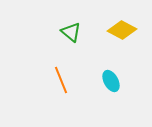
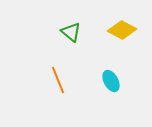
orange line: moved 3 px left
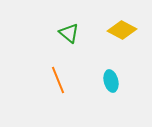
green triangle: moved 2 px left, 1 px down
cyan ellipse: rotated 15 degrees clockwise
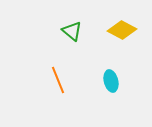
green triangle: moved 3 px right, 2 px up
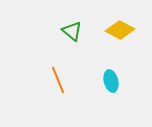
yellow diamond: moved 2 px left
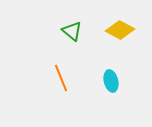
orange line: moved 3 px right, 2 px up
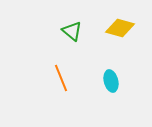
yellow diamond: moved 2 px up; rotated 12 degrees counterclockwise
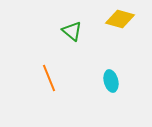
yellow diamond: moved 9 px up
orange line: moved 12 px left
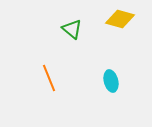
green triangle: moved 2 px up
